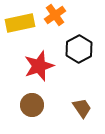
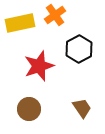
brown circle: moved 3 px left, 4 px down
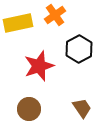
yellow rectangle: moved 2 px left
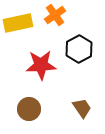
red star: moved 2 px right, 1 px up; rotated 16 degrees clockwise
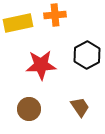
orange cross: rotated 30 degrees clockwise
black hexagon: moved 8 px right, 6 px down
brown trapezoid: moved 2 px left, 1 px up
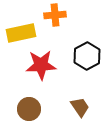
yellow rectangle: moved 3 px right, 10 px down
black hexagon: moved 1 px down
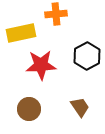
orange cross: moved 1 px right, 1 px up
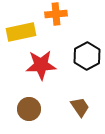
yellow rectangle: moved 1 px up
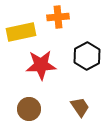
orange cross: moved 2 px right, 3 px down
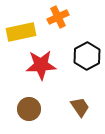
orange cross: rotated 20 degrees counterclockwise
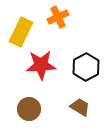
yellow rectangle: rotated 52 degrees counterclockwise
black hexagon: moved 1 px left, 11 px down
brown trapezoid: rotated 25 degrees counterclockwise
